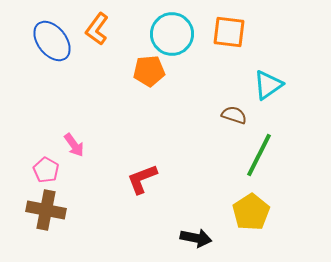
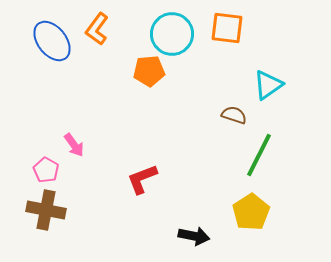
orange square: moved 2 px left, 4 px up
black arrow: moved 2 px left, 2 px up
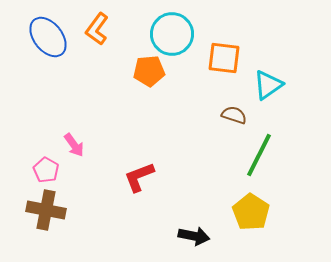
orange square: moved 3 px left, 30 px down
blue ellipse: moved 4 px left, 4 px up
red L-shape: moved 3 px left, 2 px up
yellow pentagon: rotated 6 degrees counterclockwise
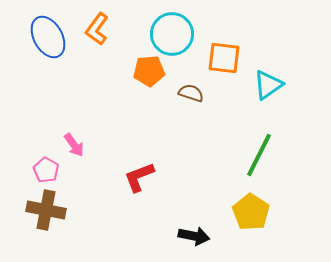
blue ellipse: rotated 9 degrees clockwise
brown semicircle: moved 43 px left, 22 px up
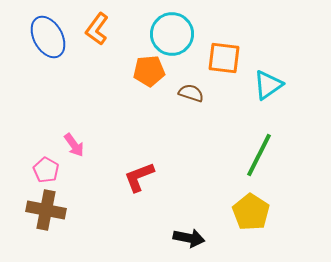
black arrow: moved 5 px left, 2 px down
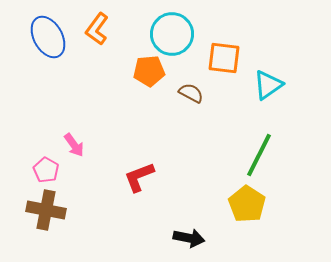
brown semicircle: rotated 10 degrees clockwise
yellow pentagon: moved 4 px left, 8 px up
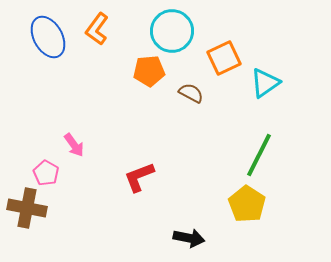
cyan circle: moved 3 px up
orange square: rotated 32 degrees counterclockwise
cyan triangle: moved 3 px left, 2 px up
pink pentagon: moved 3 px down
brown cross: moved 19 px left, 2 px up
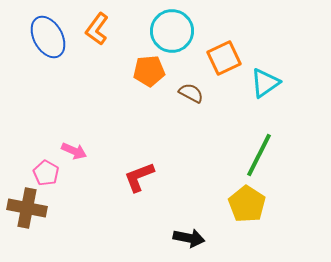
pink arrow: moved 6 px down; rotated 30 degrees counterclockwise
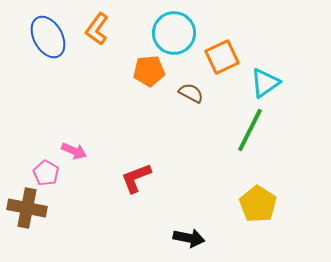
cyan circle: moved 2 px right, 2 px down
orange square: moved 2 px left, 1 px up
green line: moved 9 px left, 25 px up
red L-shape: moved 3 px left, 1 px down
yellow pentagon: moved 11 px right
